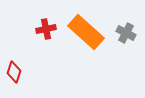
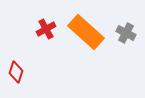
red cross: rotated 18 degrees counterclockwise
red diamond: moved 2 px right
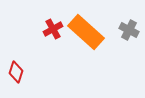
red cross: moved 7 px right
gray cross: moved 3 px right, 3 px up
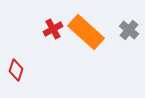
gray cross: rotated 12 degrees clockwise
red diamond: moved 2 px up
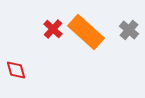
red cross: rotated 18 degrees counterclockwise
red diamond: rotated 35 degrees counterclockwise
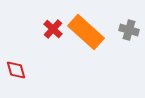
gray cross: rotated 24 degrees counterclockwise
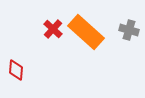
red diamond: rotated 20 degrees clockwise
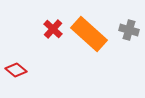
orange rectangle: moved 3 px right, 2 px down
red diamond: rotated 55 degrees counterclockwise
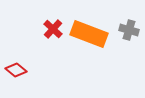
orange rectangle: rotated 21 degrees counterclockwise
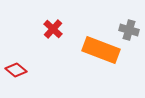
orange rectangle: moved 12 px right, 16 px down
